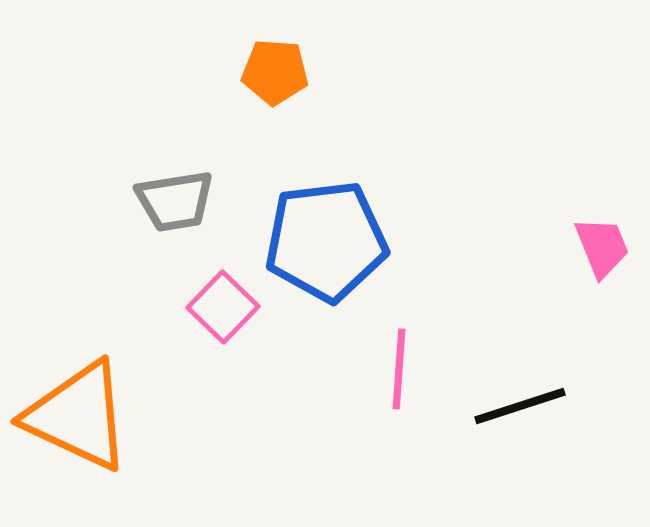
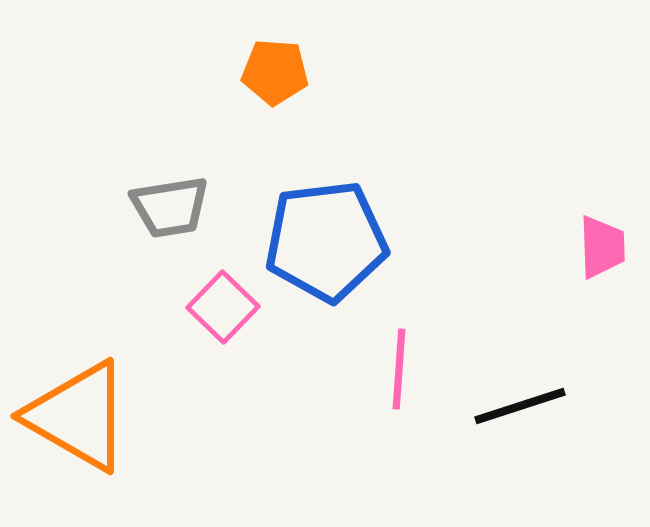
gray trapezoid: moved 5 px left, 6 px down
pink trapezoid: rotated 20 degrees clockwise
orange triangle: rotated 5 degrees clockwise
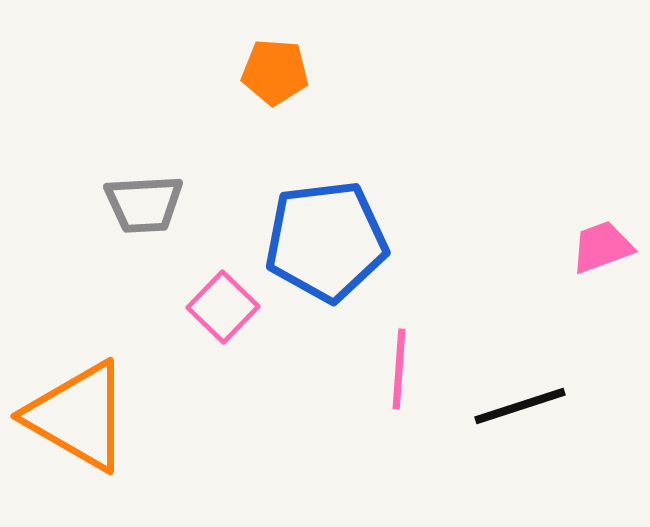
gray trapezoid: moved 26 px left, 3 px up; rotated 6 degrees clockwise
pink trapezoid: rotated 108 degrees counterclockwise
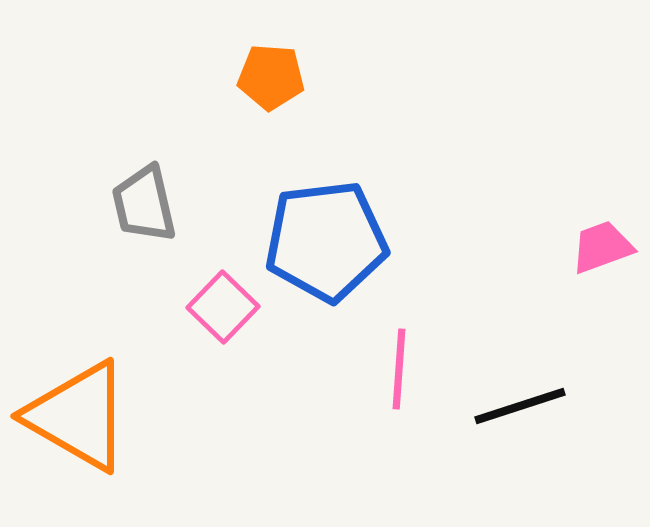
orange pentagon: moved 4 px left, 5 px down
gray trapezoid: rotated 80 degrees clockwise
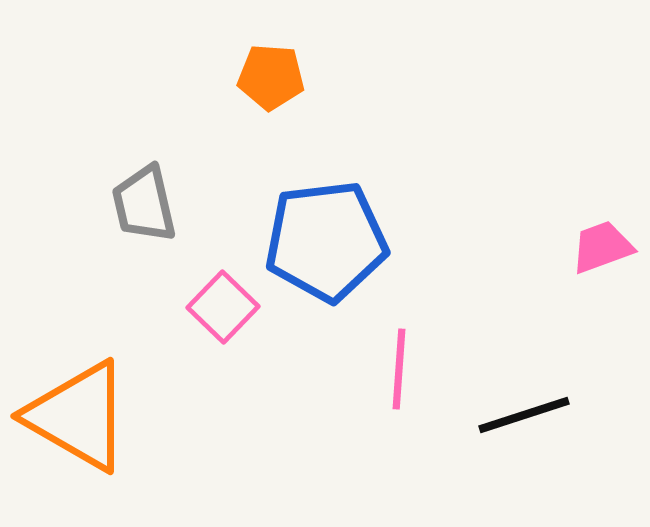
black line: moved 4 px right, 9 px down
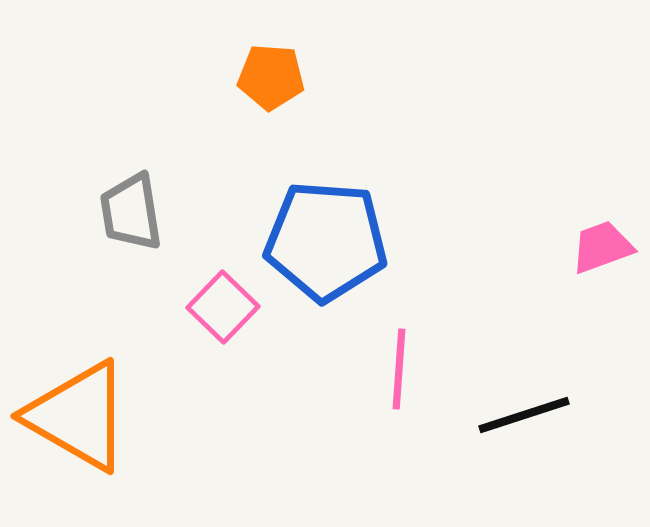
gray trapezoid: moved 13 px left, 8 px down; rotated 4 degrees clockwise
blue pentagon: rotated 11 degrees clockwise
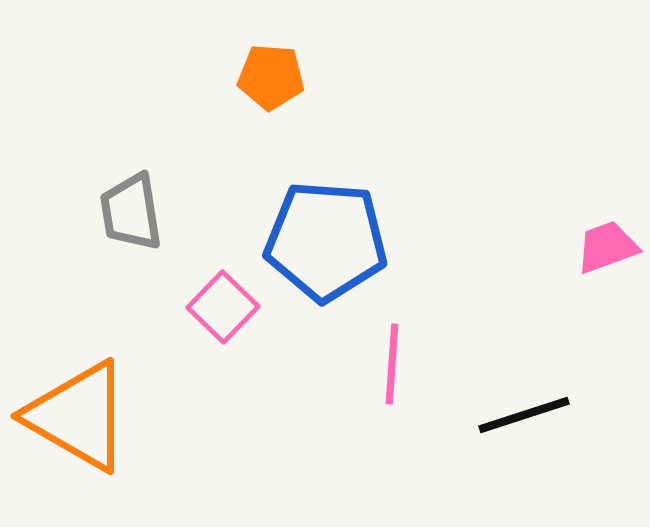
pink trapezoid: moved 5 px right
pink line: moved 7 px left, 5 px up
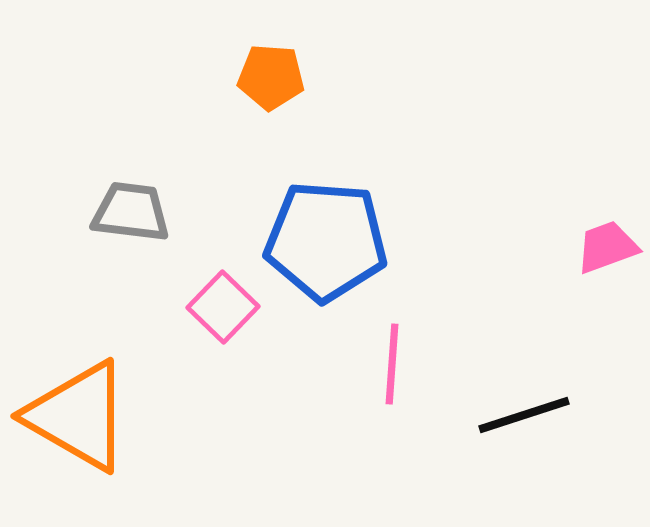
gray trapezoid: rotated 106 degrees clockwise
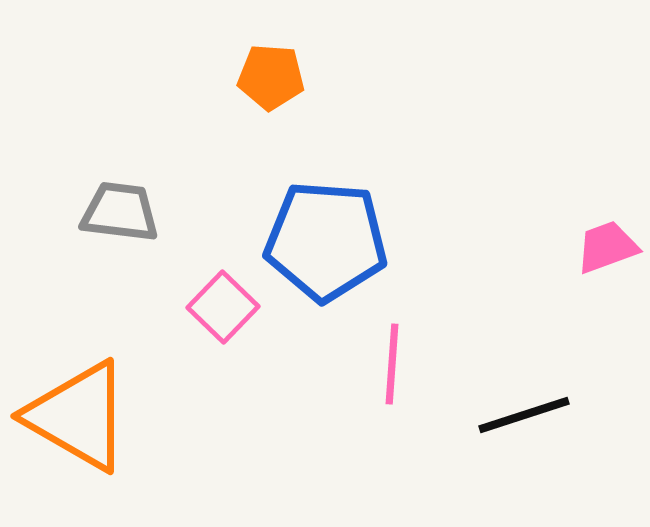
gray trapezoid: moved 11 px left
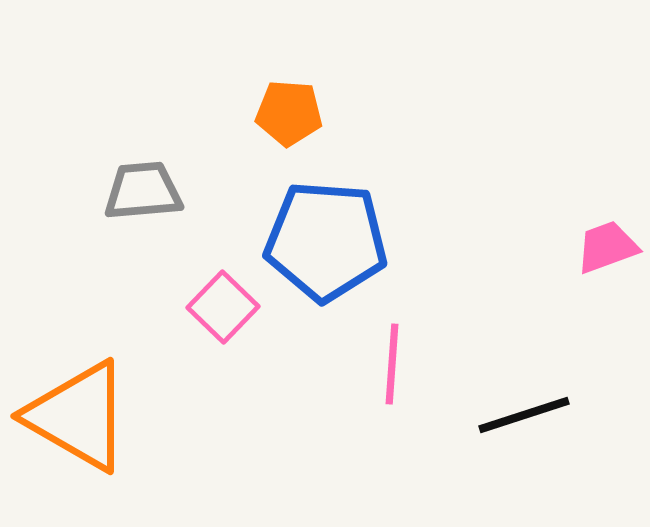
orange pentagon: moved 18 px right, 36 px down
gray trapezoid: moved 23 px right, 21 px up; rotated 12 degrees counterclockwise
